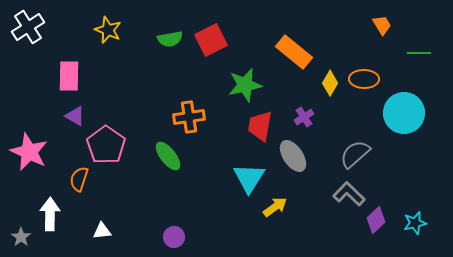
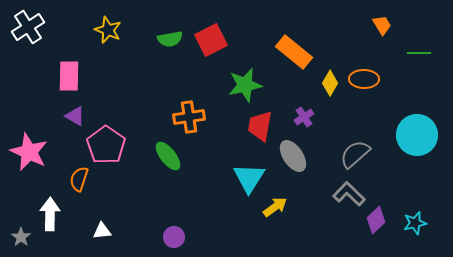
cyan circle: moved 13 px right, 22 px down
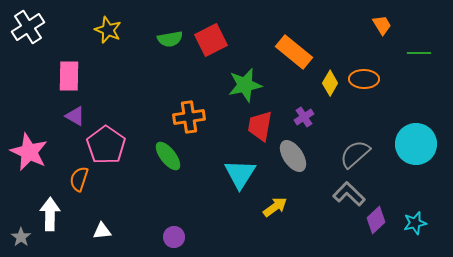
cyan circle: moved 1 px left, 9 px down
cyan triangle: moved 9 px left, 4 px up
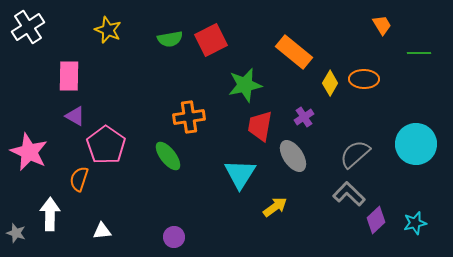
gray star: moved 5 px left, 4 px up; rotated 18 degrees counterclockwise
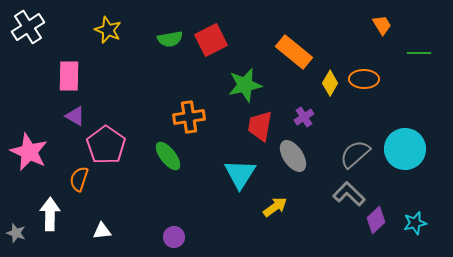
cyan circle: moved 11 px left, 5 px down
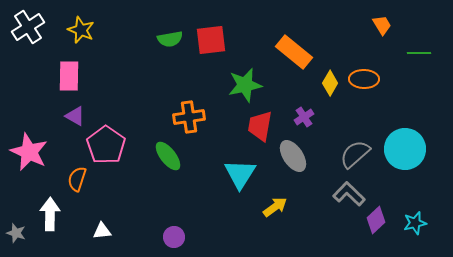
yellow star: moved 27 px left
red square: rotated 20 degrees clockwise
orange semicircle: moved 2 px left
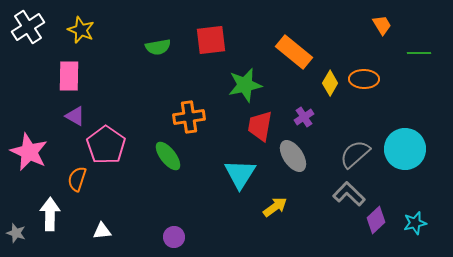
green semicircle: moved 12 px left, 8 px down
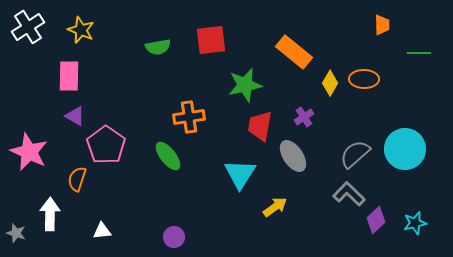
orange trapezoid: rotated 30 degrees clockwise
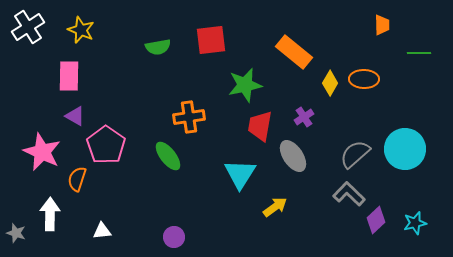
pink star: moved 13 px right
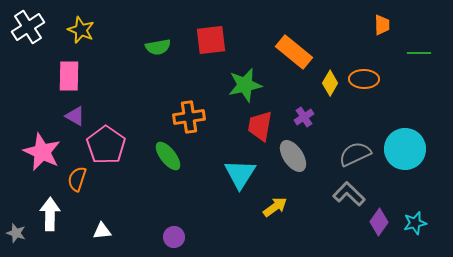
gray semicircle: rotated 16 degrees clockwise
purple diamond: moved 3 px right, 2 px down; rotated 12 degrees counterclockwise
